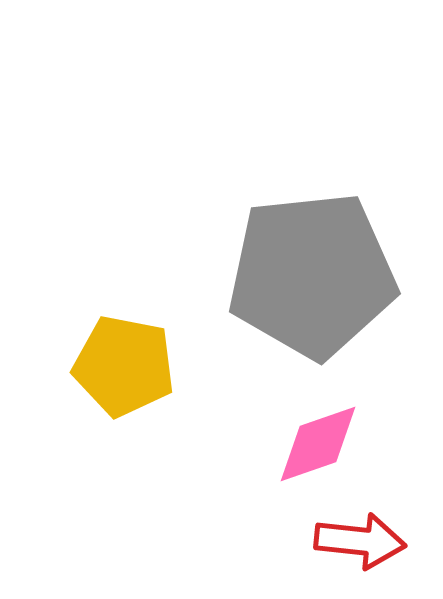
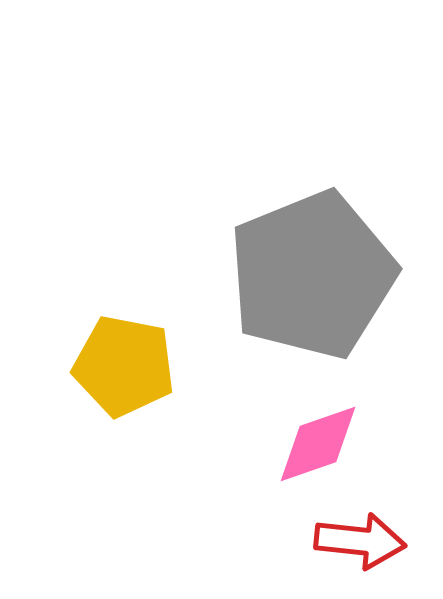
gray pentagon: rotated 16 degrees counterclockwise
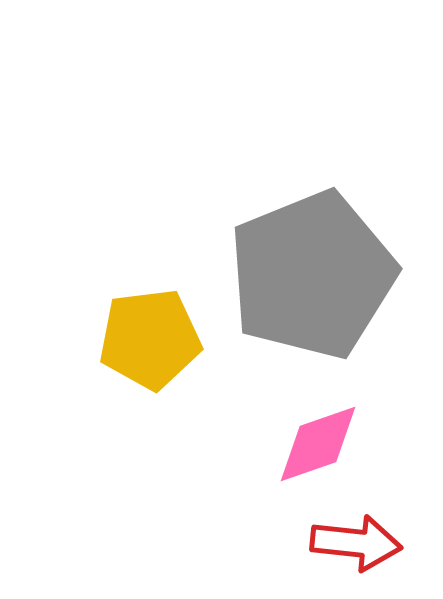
yellow pentagon: moved 26 px right, 27 px up; rotated 18 degrees counterclockwise
red arrow: moved 4 px left, 2 px down
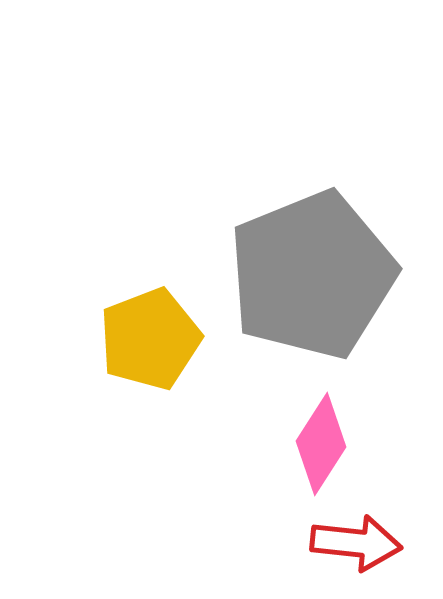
yellow pentagon: rotated 14 degrees counterclockwise
pink diamond: moved 3 px right; rotated 38 degrees counterclockwise
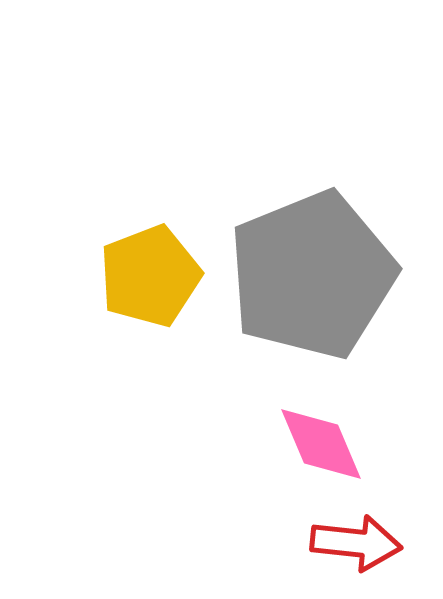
yellow pentagon: moved 63 px up
pink diamond: rotated 56 degrees counterclockwise
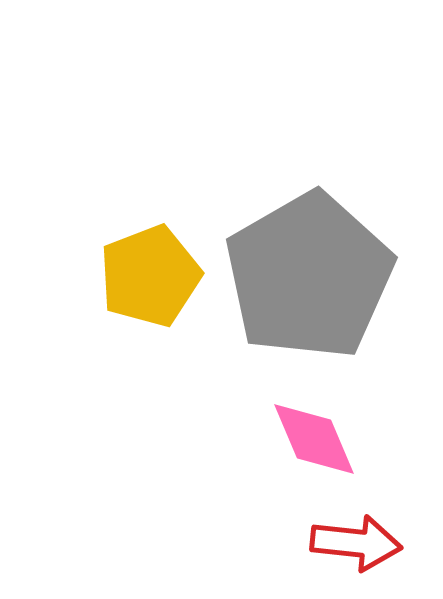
gray pentagon: moved 3 px left, 1 px down; rotated 8 degrees counterclockwise
pink diamond: moved 7 px left, 5 px up
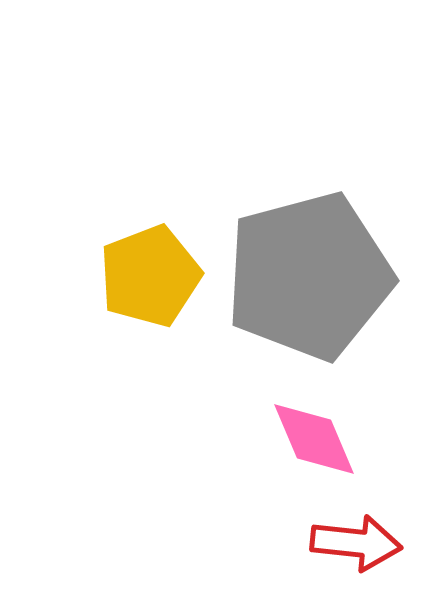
gray pentagon: rotated 15 degrees clockwise
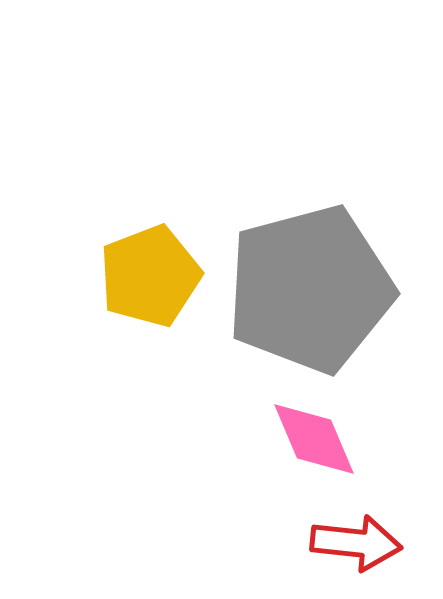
gray pentagon: moved 1 px right, 13 px down
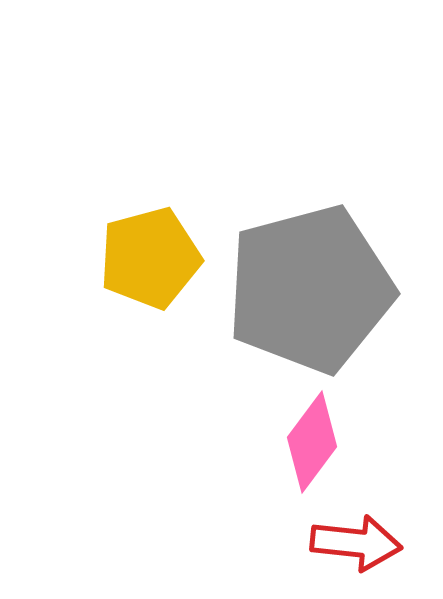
yellow pentagon: moved 18 px up; rotated 6 degrees clockwise
pink diamond: moved 2 px left, 3 px down; rotated 60 degrees clockwise
